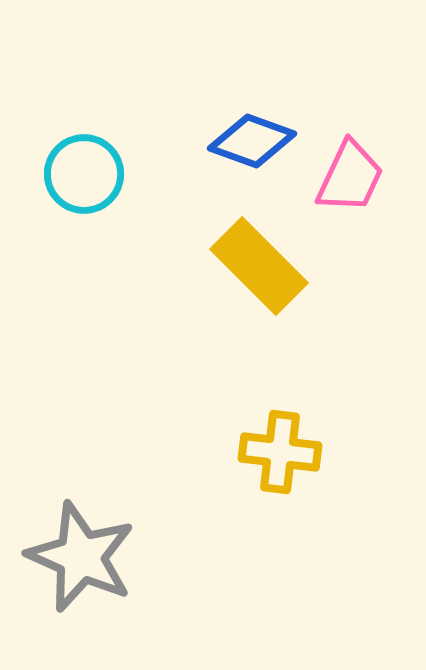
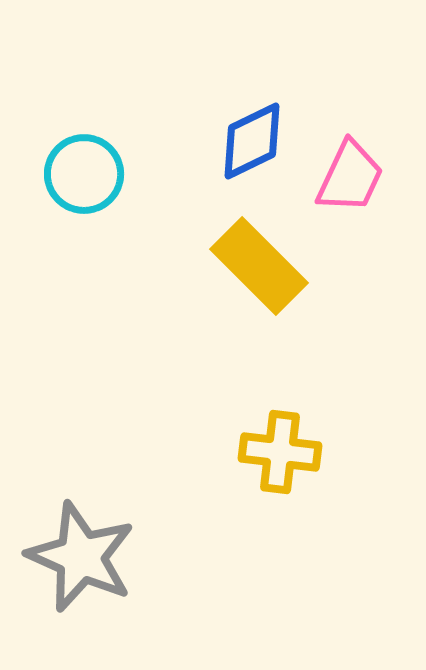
blue diamond: rotated 46 degrees counterclockwise
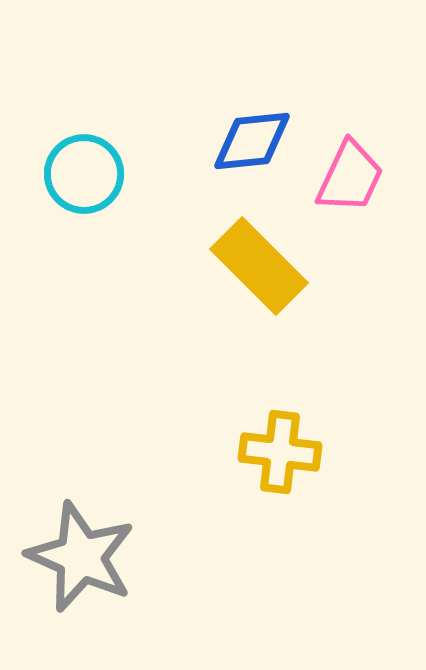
blue diamond: rotated 20 degrees clockwise
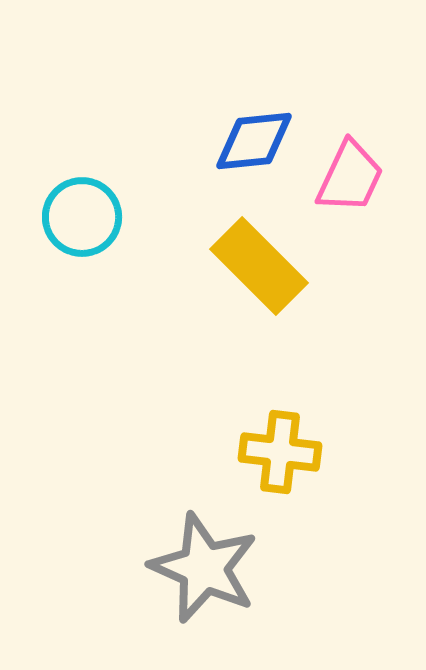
blue diamond: moved 2 px right
cyan circle: moved 2 px left, 43 px down
gray star: moved 123 px right, 11 px down
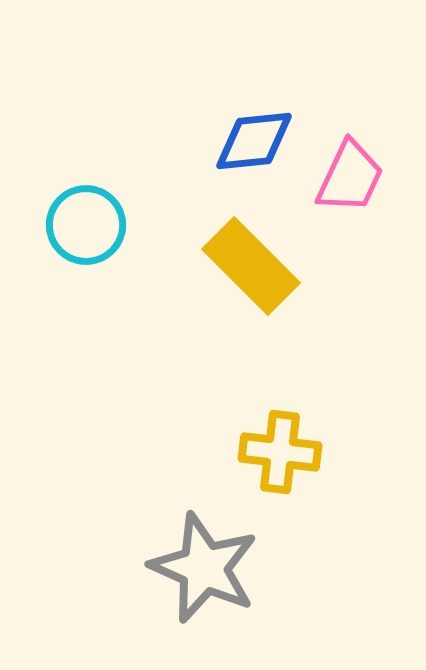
cyan circle: moved 4 px right, 8 px down
yellow rectangle: moved 8 px left
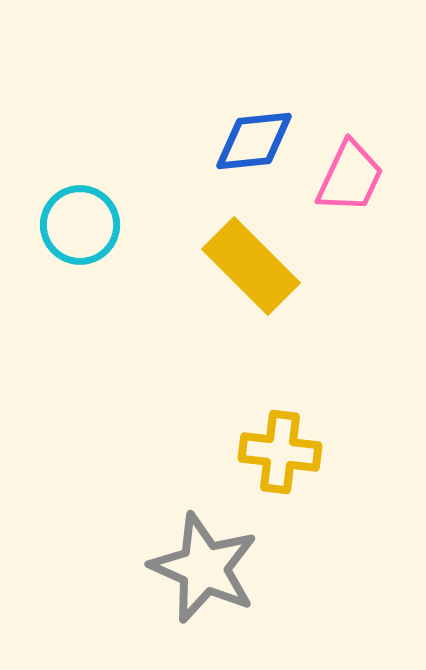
cyan circle: moved 6 px left
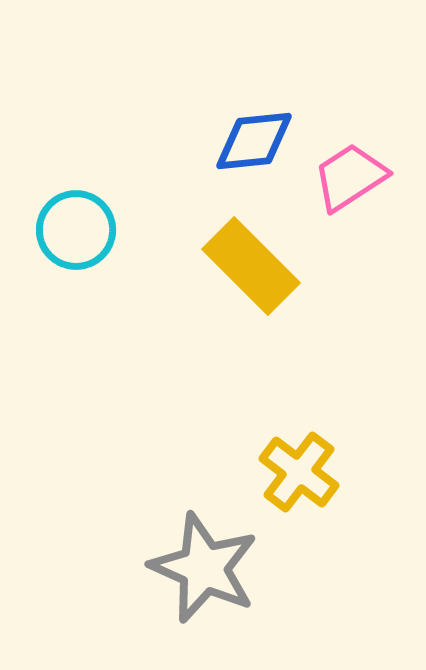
pink trapezoid: rotated 148 degrees counterclockwise
cyan circle: moved 4 px left, 5 px down
yellow cross: moved 19 px right, 20 px down; rotated 30 degrees clockwise
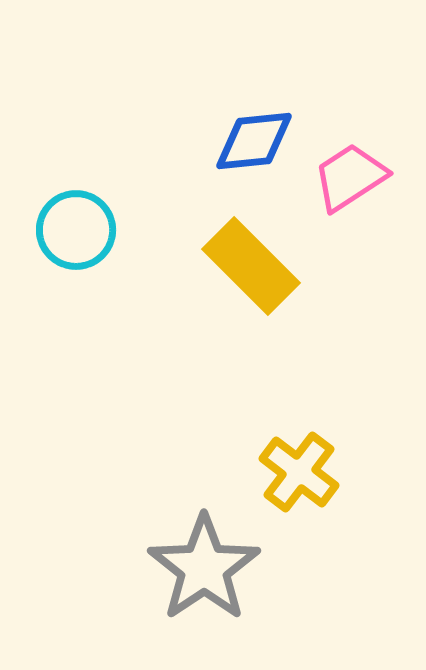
gray star: rotated 14 degrees clockwise
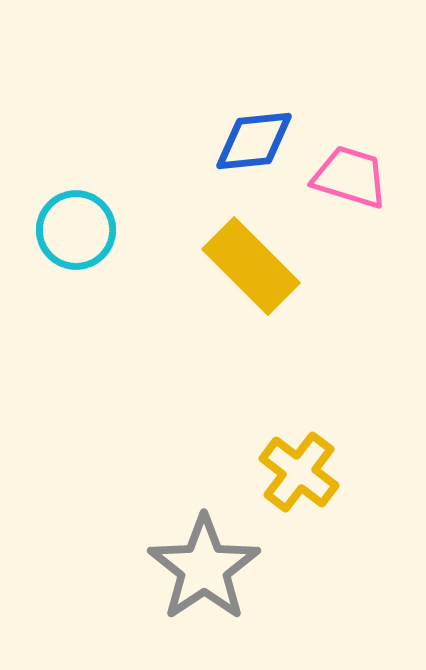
pink trapezoid: rotated 50 degrees clockwise
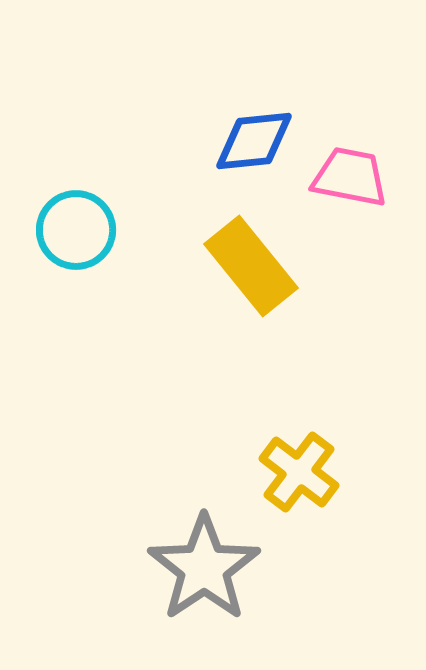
pink trapezoid: rotated 6 degrees counterclockwise
yellow rectangle: rotated 6 degrees clockwise
